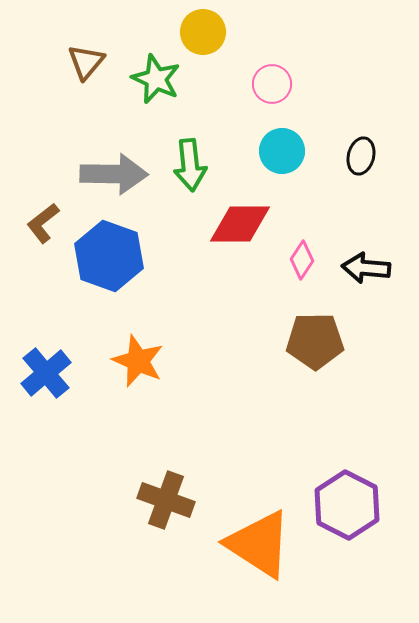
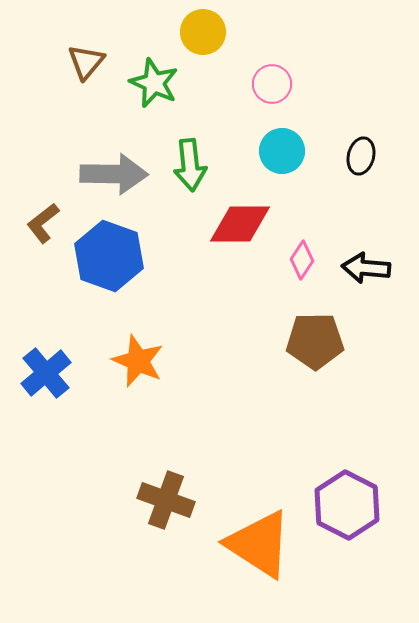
green star: moved 2 px left, 4 px down
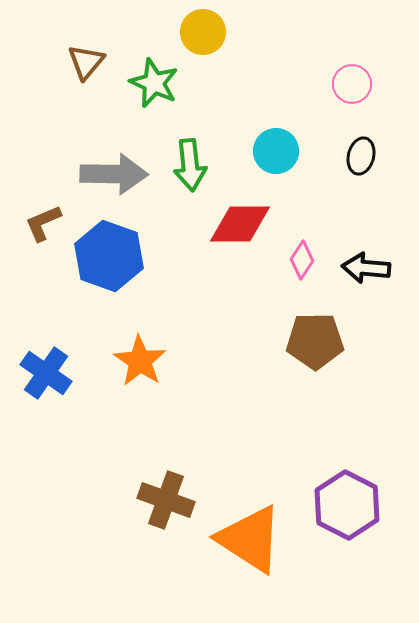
pink circle: moved 80 px right
cyan circle: moved 6 px left
brown L-shape: rotated 15 degrees clockwise
orange star: moved 2 px right; rotated 10 degrees clockwise
blue cross: rotated 15 degrees counterclockwise
orange triangle: moved 9 px left, 5 px up
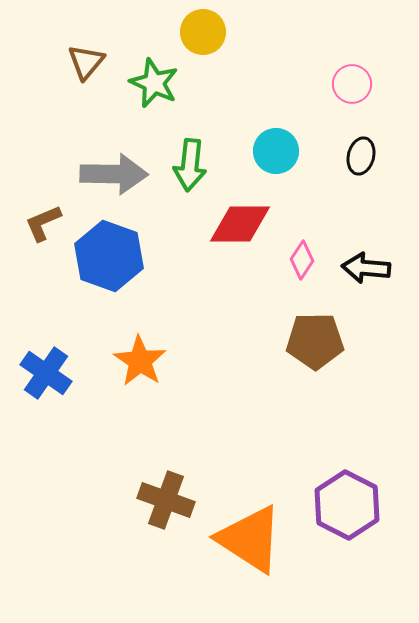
green arrow: rotated 12 degrees clockwise
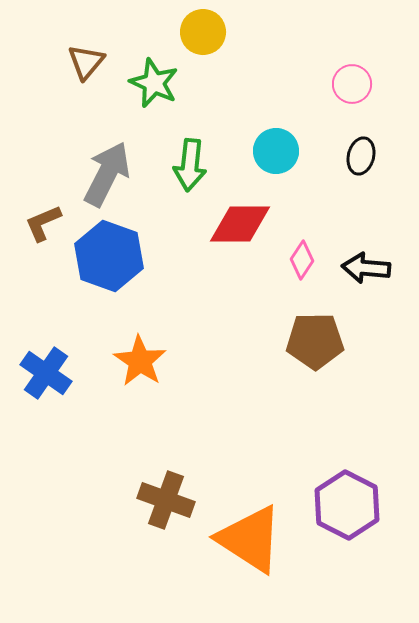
gray arrow: moved 7 px left; rotated 64 degrees counterclockwise
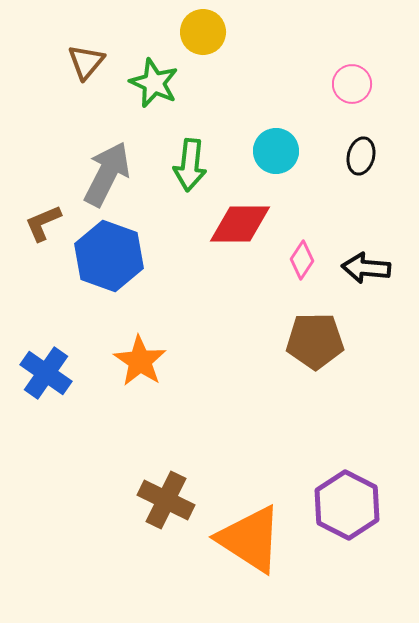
brown cross: rotated 6 degrees clockwise
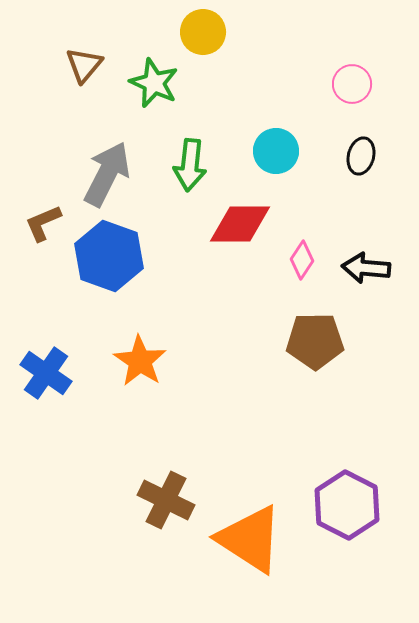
brown triangle: moved 2 px left, 3 px down
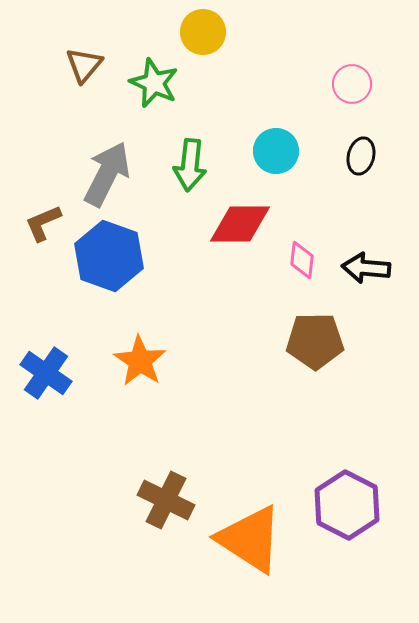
pink diamond: rotated 27 degrees counterclockwise
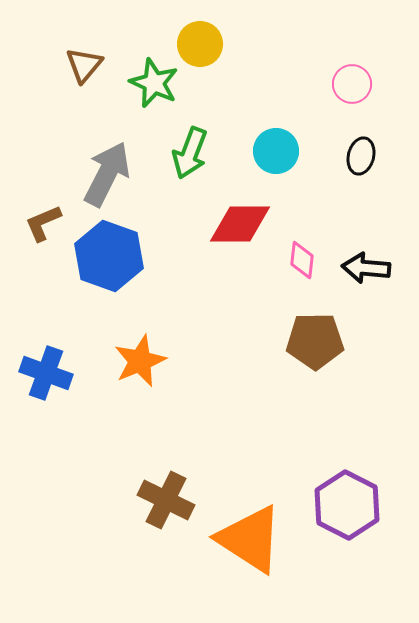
yellow circle: moved 3 px left, 12 px down
green arrow: moved 12 px up; rotated 15 degrees clockwise
orange star: rotated 16 degrees clockwise
blue cross: rotated 15 degrees counterclockwise
